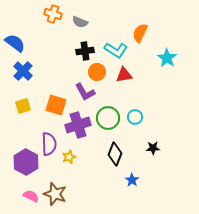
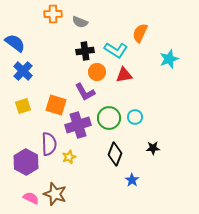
orange cross: rotated 18 degrees counterclockwise
cyan star: moved 2 px right, 1 px down; rotated 18 degrees clockwise
green circle: moved 1 px right
pink semicircle: moved 2 px down
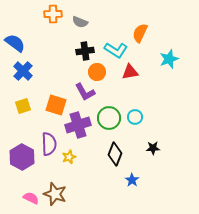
red triangle: moved 6 px right, 3 px up
purple hexagon: moved 4 px left, 5 px up
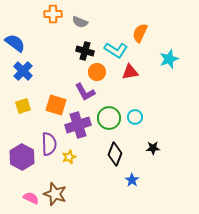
black cross: rotated 24 degrees clockwise
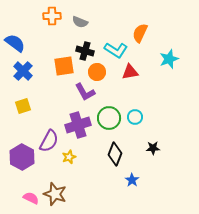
orange cross: moved 1 px left, 2 px down
orange square: moved 8 px right, 39 px up; rotated 25 degrees counterclockwise
purple semicircle: moved 3 px up; rotated 30 degrees clockwise
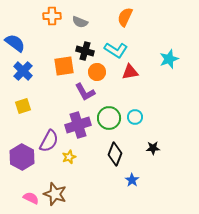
orange semicircle: moved 15 px left, 16 px up
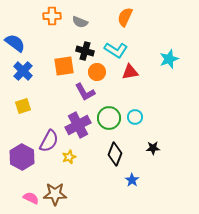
purple cross: rotated 10 degrees counterclockwise
brown star: rotated 20 degrees counterclockwise
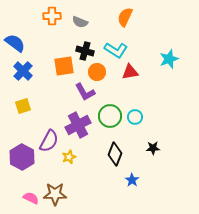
green circle: moved 1 px right, 2 px up
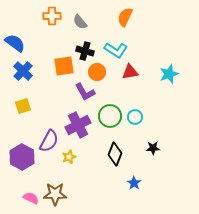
gray semicircle: rotated 28 degrees clockwise
cyan star: moved 15 px down
blue star: moved 2 px right, 3 px down
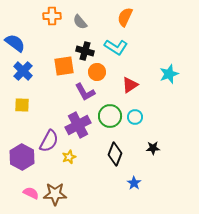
cyan L-shape: moved 3 px up
red triangle: moved 13 px down; rotated 24 degrees counterclockwise
yellow square: moved 1 px left, 1 px up; rotated 21 degrees clockwise
pink semicircle: moved 5 px up
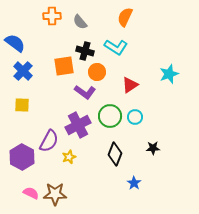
purple L-shape: rotated 25 degrees counterclockwise
